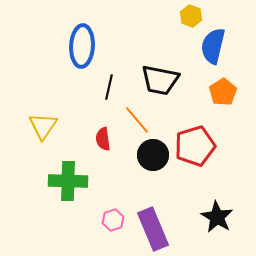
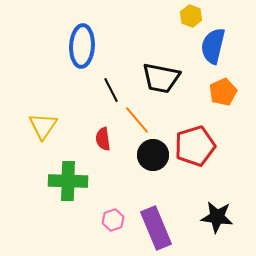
black trapezoid: moved 1 px right, 2 px up
black line: moved 2 px right, 3 px down; rotated 40 degrees counterclockwise
orange pentagon: rotated 8 degrees clockwise
black star: rotated 24 degrees counterclockwise
purple rectangle: moved 3 px right, 1 px up
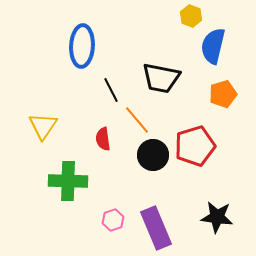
orange pentagon: moved 2 px down; rotated 8 degrees clockwise
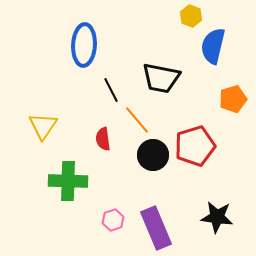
blue ellipse: moved 2 px right, 1 px up
orange pentagon: moved 10 px right, 5 px down
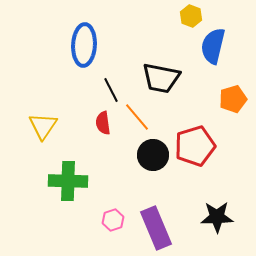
orange line: moved 3 px up
red semicircle: moved 16 px up
black star: rotated 8 degrees counterclockwise
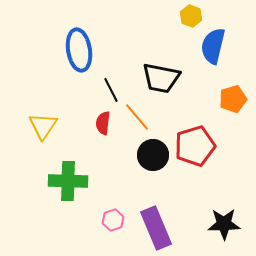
blue ellipse: moved 5 px left, 5 px down; rotated 12 degrees counterclockwise
red semicircle: rotated 15 degrees clockwise
black star: moved 7 px right, 7 px down
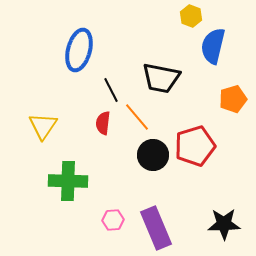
blue ellipse: rotated 24 degrees clockwise
pink hexagon: rotated 15 degrees clockwise
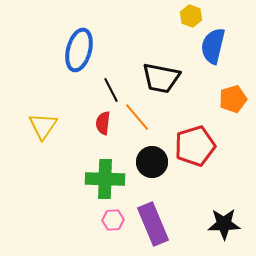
black circle: moved 1 px left, 7 px down
green cross: moved 37 px right, 2 px up
purple rectangle: moved 3 px left, 4 px up
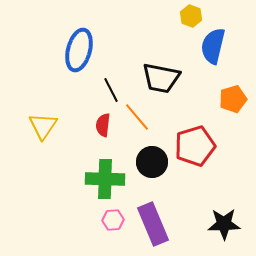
red semicircle: moved 2 px down
